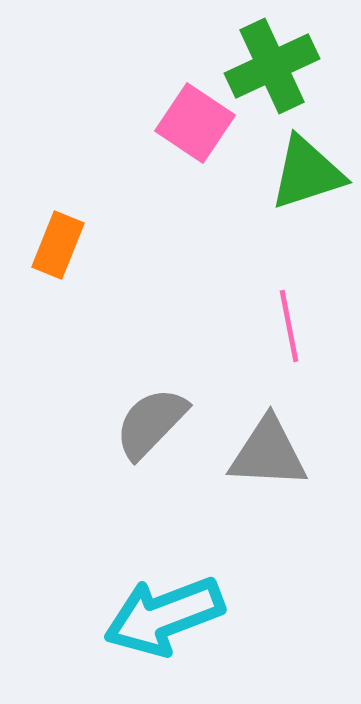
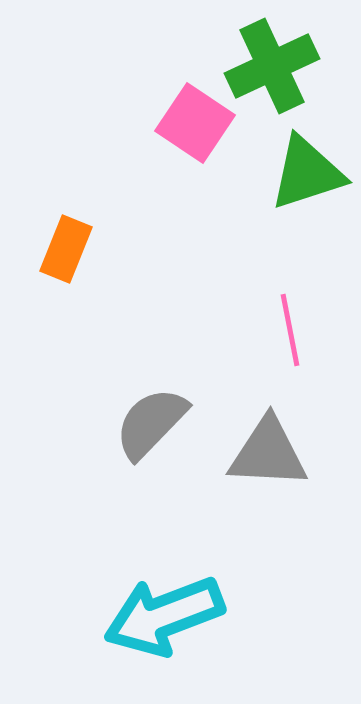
orange rectangle: moved 8 px right, 4 px down
pink line: moved 1 px right, 4 px down
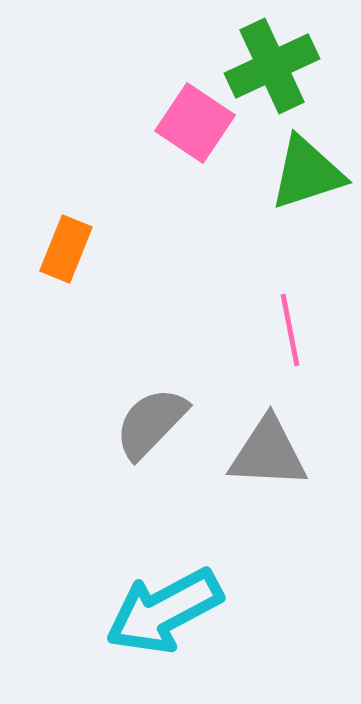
cyan arrow: moved 5 px up; rotated 7 degrees counterclockwise
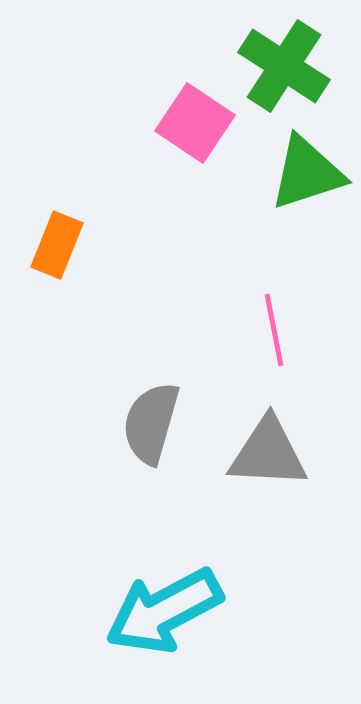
green cross: moved 12 px right; rotated 32 degrees counterclockwise
orange rectangle: moved 9 px left, 4 px up
pink line: moved 16 px left
gray semicircle: rotated 28 degrees counterclockwise
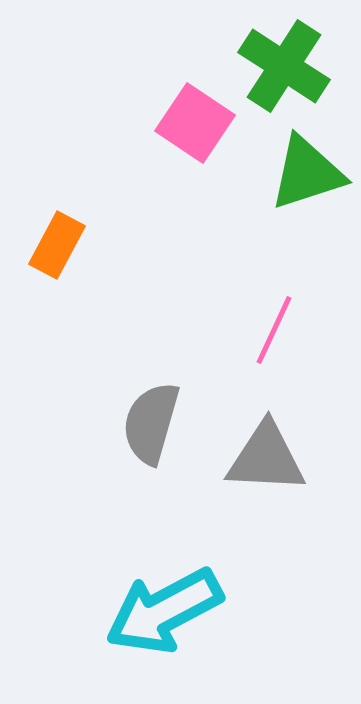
orange rectangle: rotated 6 degrees clockwise
pink line: rotated 36 degrees clockwise
gray triangle: moved 2 px left, 5 px down
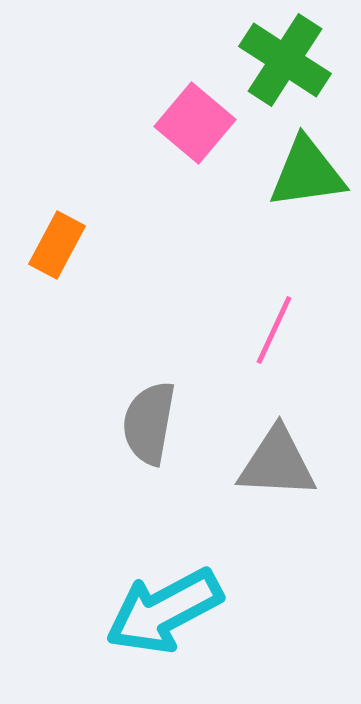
green cross: moved 1 px right, 6 px up
pink square: rotated 6 degrees clockwise
green triangle: rotated 10 degrees clockwise
gray semicircle: moved 2 px left; rotated 6 degrees counterclockwise
gray triangle: moved 11 px right, 5 px down
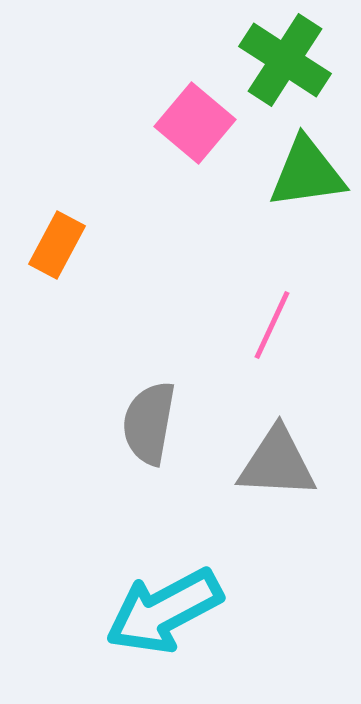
pink line: moved 2 px left, 5 px up
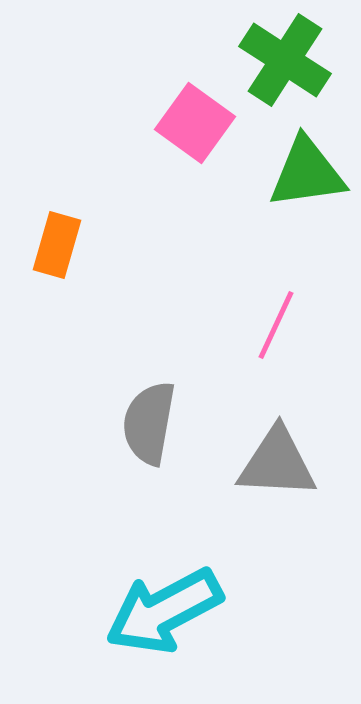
pink square: rotated 4 degrees counterclockwise
orange rectangle: rotated 12 degrees counterclockwise
pink line: moved 4 px right
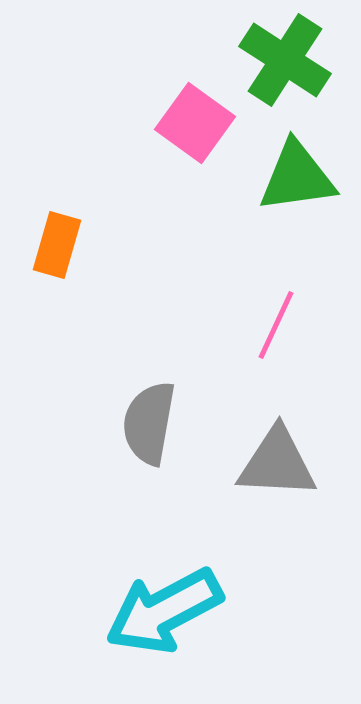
green triangle: moved 10 px left, 4 px down
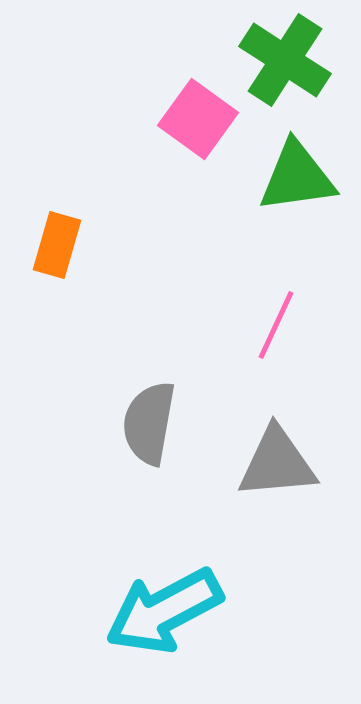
pink square: moved 3 px right, 4 px up
gray triangle: rotated 8 degrees counterclockwise
